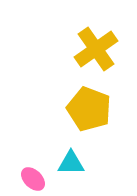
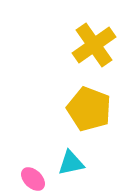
yellow cross: moved 2 px left, 4 px up
cyan triangle: rotated 12 degrees counterclockwise
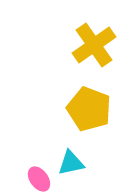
pink ellipse: moved 6 px right; rotated 10 degrees clockwise
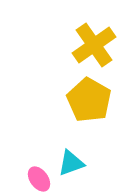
yellow pentagon: moved 9 px up; rotated 9 degrees clockwise
cyan triangle: rotated 8 degrees counterclockwise
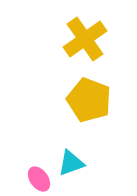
yellow cross: moved 9 px left, 6 px up
yellow pentagon: rotated 9 degrees counterclockwise
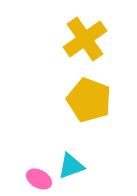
cyan triangle: moved 3 px down
pink ellipse: rotated 25 degrees counterclockwise
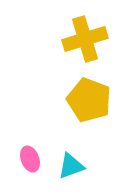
yellow cross: rotated 18 degrees clockwise
pink ellipse: moved 9 px left, 20 px up; rotated 40 degrees clockwise
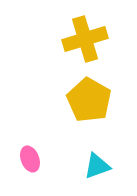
yellow pentagon: rotated 9 degrees clockwise
cyan triangle: moved 26 px right
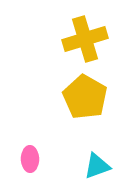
yellow pentagon: moved 4 px left, 3 px up
pink ellipse: rotated 20 degrees clockwise
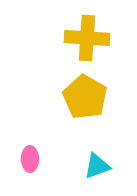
yellow cross: moved 2 px right, 1 px up; rotated 21 degrees clockwise
